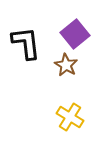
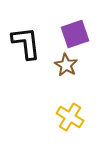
purple square: rotated 20 degrees clockwise
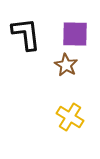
purple square: rotated 20 degrees clockwise
black L-shape: moved 9 px up
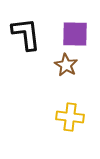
yellow cross: rotated 24 degrees counterclockwise
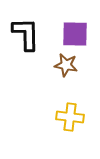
black L-shape: rotated 6 degrees clockwise
brown star: rotated 20 degrees counterclockwise
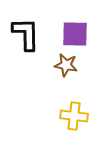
yellow cross: moved 4 px right, 1 px up
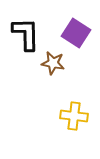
purple square: moved 1 px right, 1 px up; rotated 32 degrees clockwise
brown star: moved 13 px left, 2 px up
